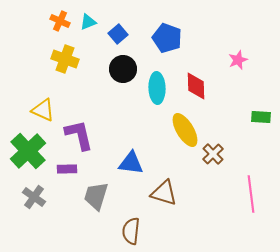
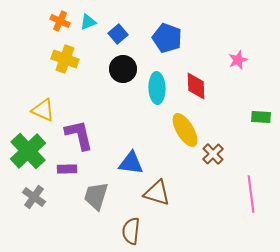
brown triangle: moved 7 px left
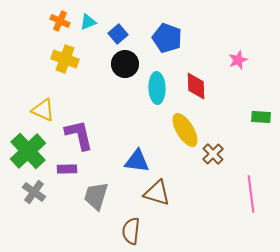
black circle: moved 2 px right, 5 px up
blue triangle: moved 6 px right, 2 px up
gray cross: moved 5 px up
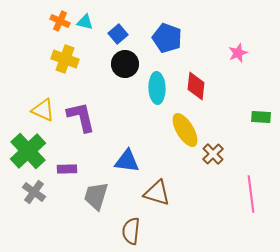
cyan triangle: moved 3 px left; rotated 36 degrees clockwise
pink star: moved 7 px up
red diamond: rotated 8 degrees clockwise
purple L-shape: moved 2 px right, 18 px up
blue triangle: moved 10 px left
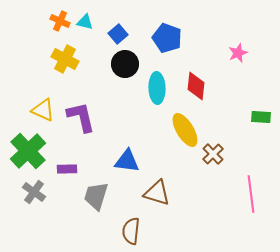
yellow cross: rotated 8 degrees clockwise
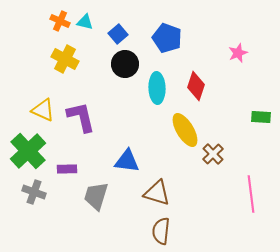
red diamond: rotated 12 degrees clockwise
gray cross: rotated 15 degrees counterclockwise
brown semicircle: moved 30 px right
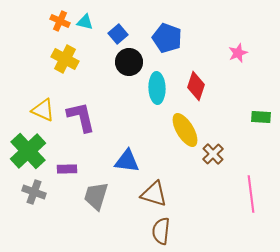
black circle: moved 4 px right, 2 px up
brown triangle: moved 3 px left, 1 px down
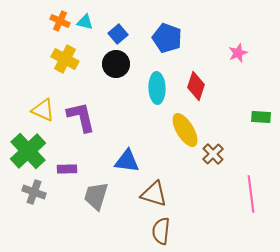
black circle: moved 13 px left, 2 px down
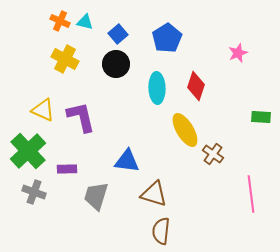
blue pentagon: rotated 20 degrees clockwise
brown cross: rotated 10 degrees counterclockwise
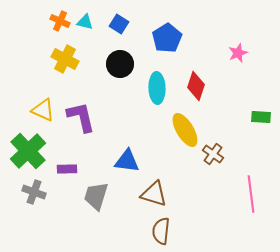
blue square: moved 1 px right, 10 px up; rotated 18 degrees counterclockwise
black circle: moved 4 px right
